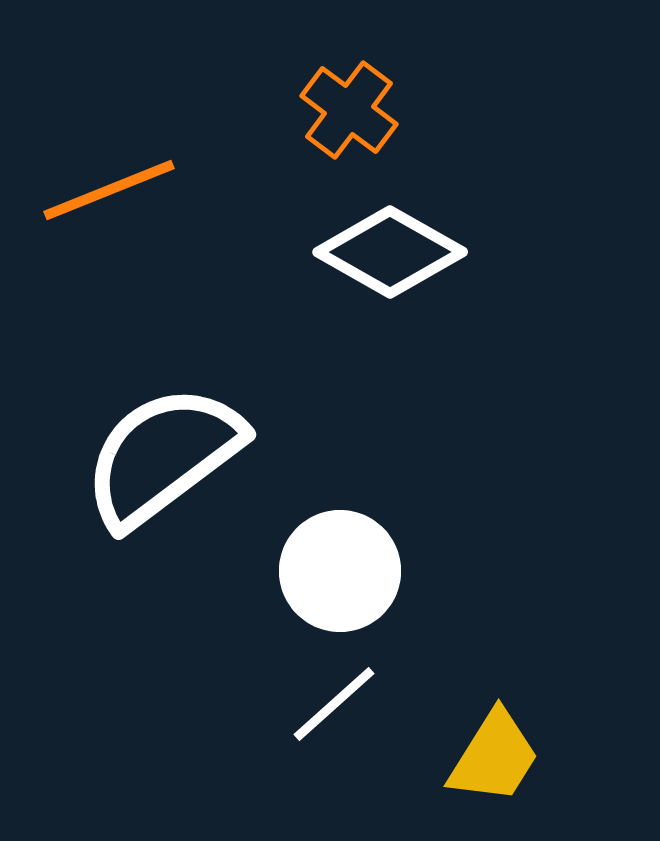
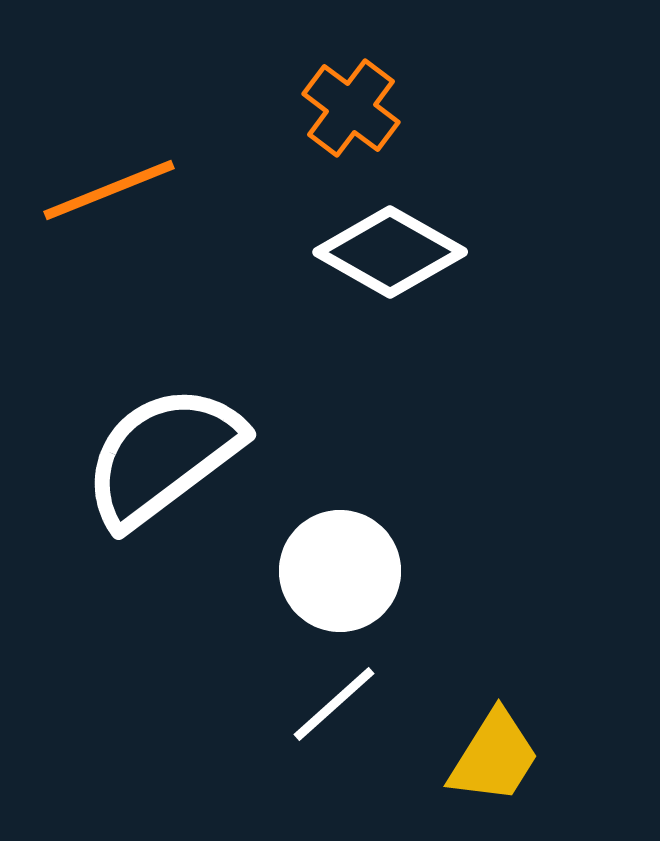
orange cross: moved 2 px right, 2 px up
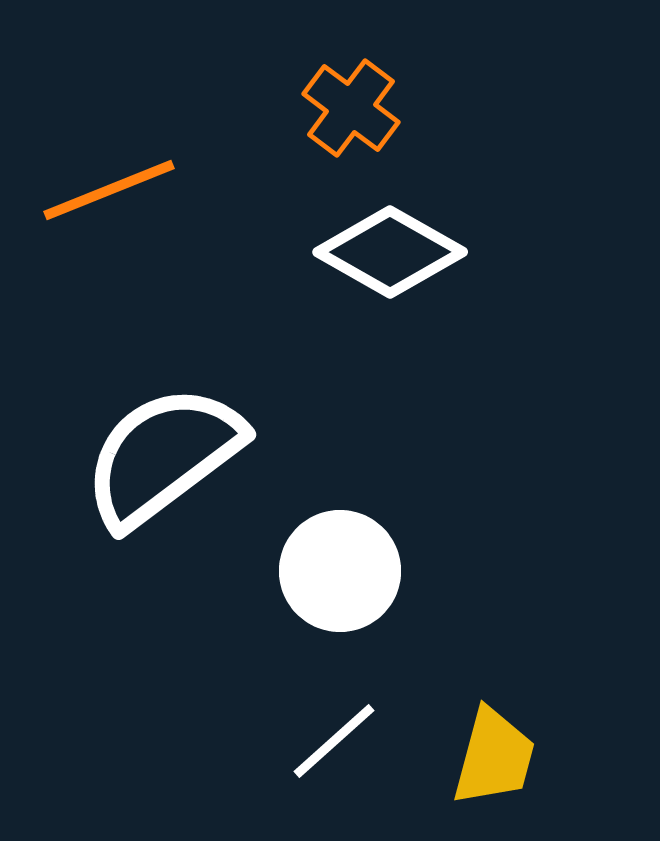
white line: moved 37 px down
yellow trapezoid: rotated 17 degrees counterclockwise
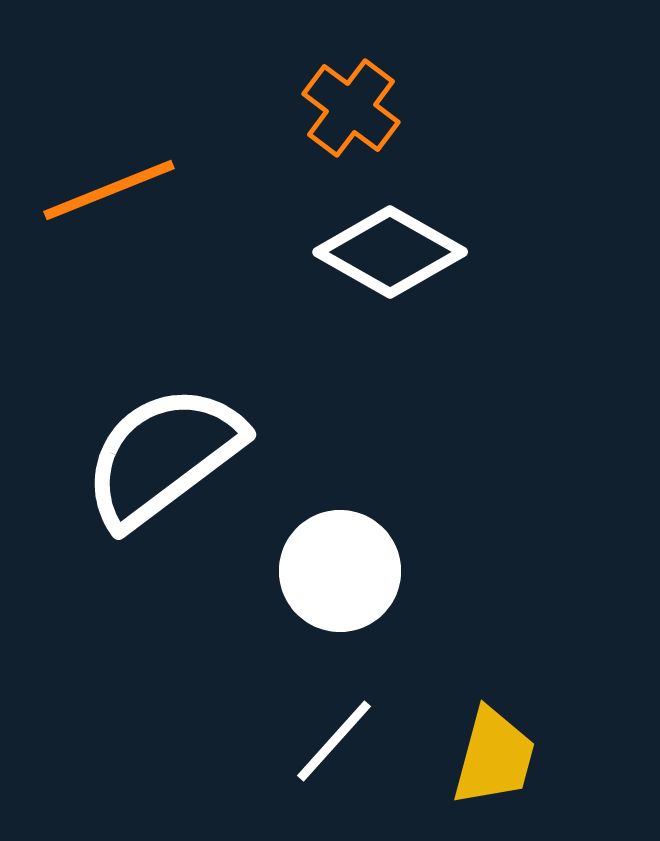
white line: rotated 6 degrees counterclockwise
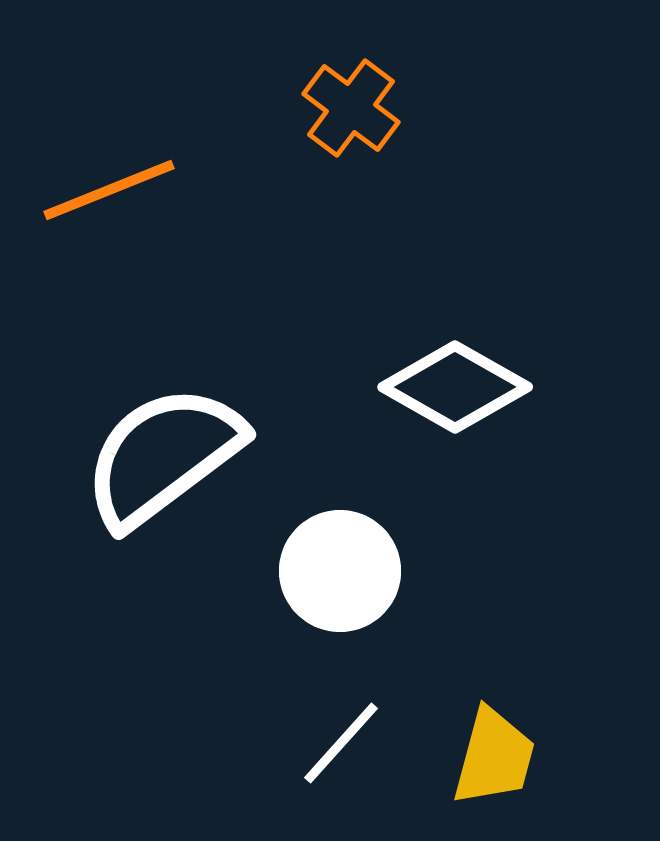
white diamond: moved 65 px right, 135 px down
white line: moved 7 px right, 2 px down
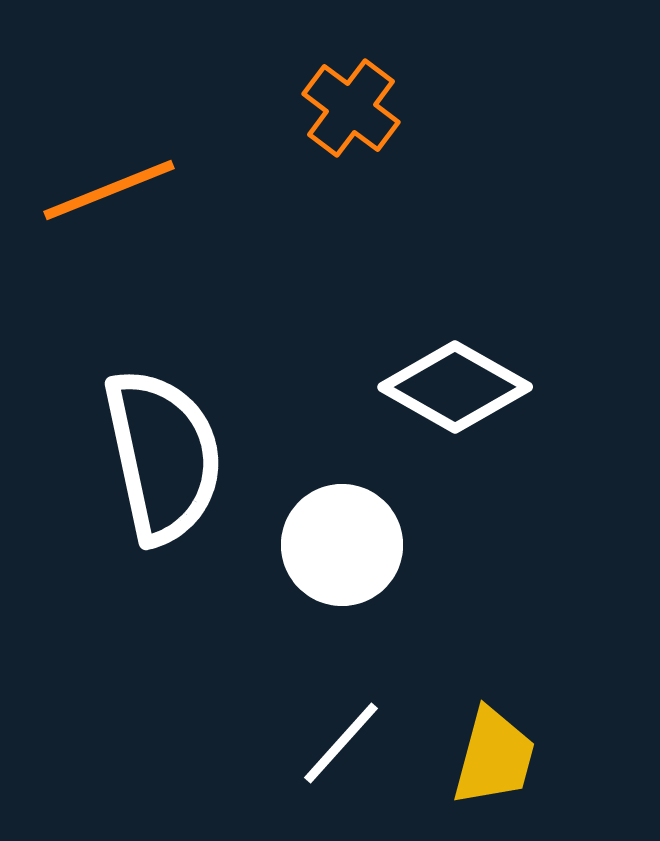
white semicircle: rotated 115 degrees clockwise
white circle: moved 2 px right, 26 px up
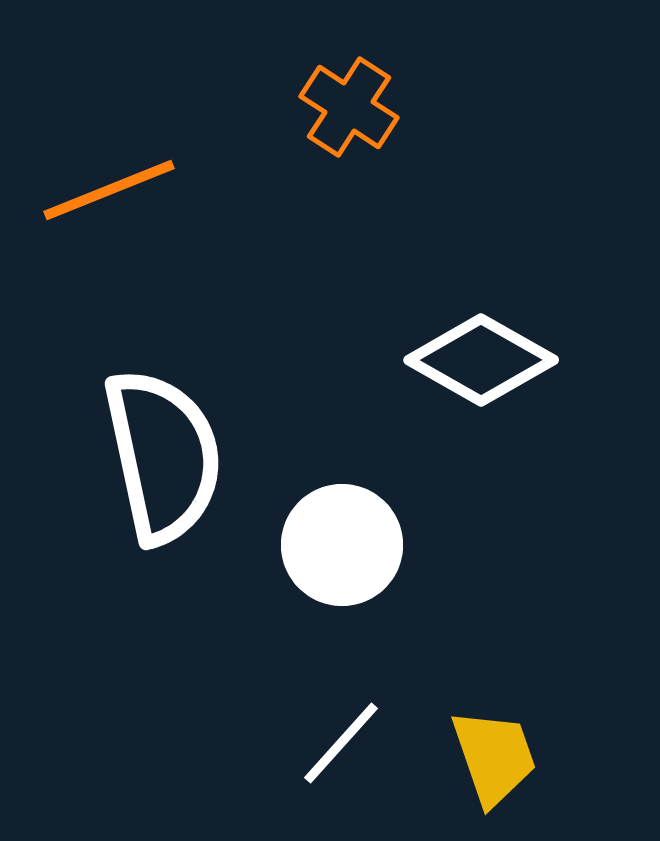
orange cross: moved 2 px left, 1 px up; rotated 4 degrees counterclockwise
white diamond: moved 26 px right, 27 px up
yellow trapezoid: rotated 34 degrees counterclockwise
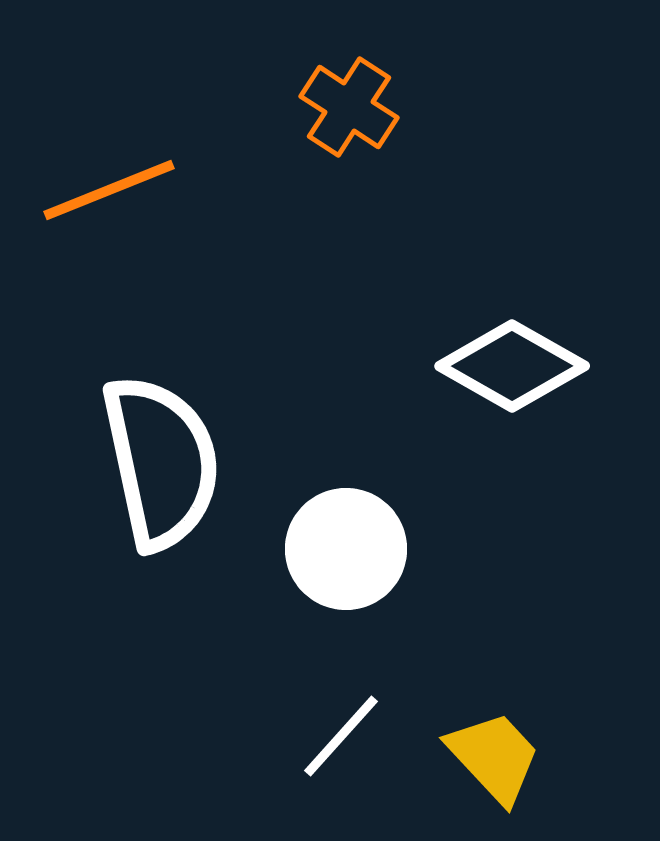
white diamond: moved 31 px right, 6 px down
white semicircle: moved 2 px left, 6 px down
white circle: moved 4 px right, 4 px down
white line: moved 7 px up
yellow trapezoid: rotated 24 degrees counterclockwise
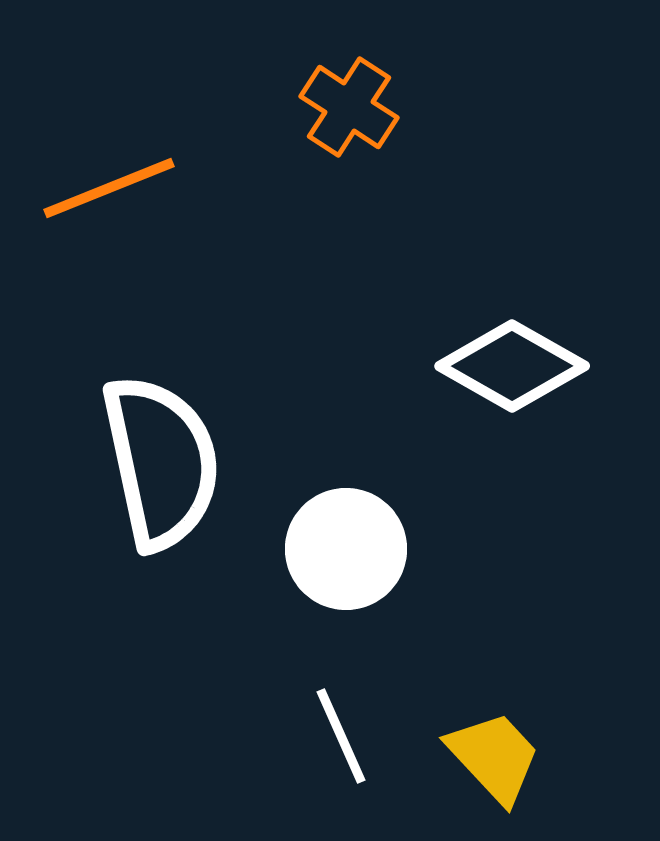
orange line: moved 2 px up
white line: rotated 66 degrees counterclockwise
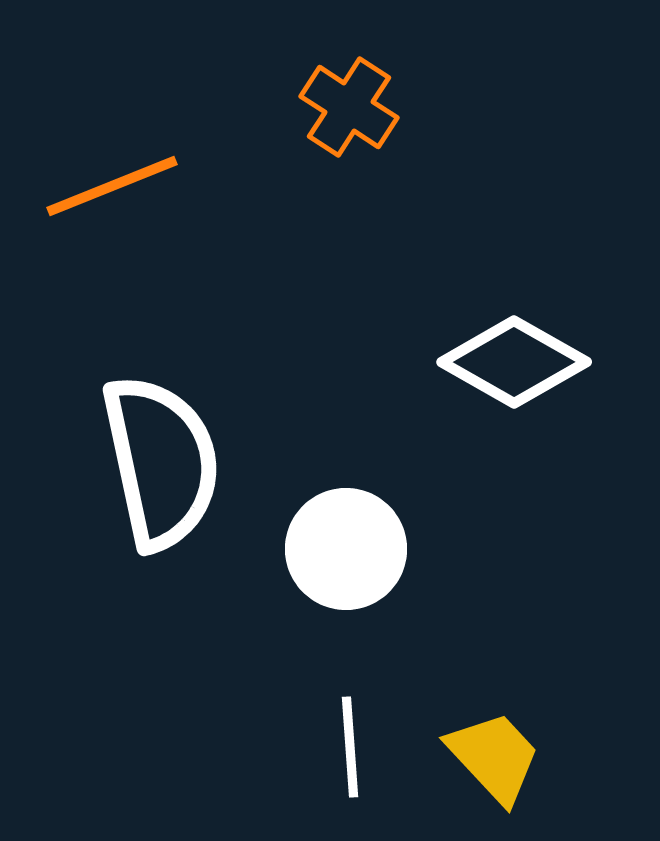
orange line: moved 3 px right, 2 px up
white diamond: moved 2 px right, 4 px up
white line: moved 9 px right, 11 px down; rotated 20 degrees clockwise
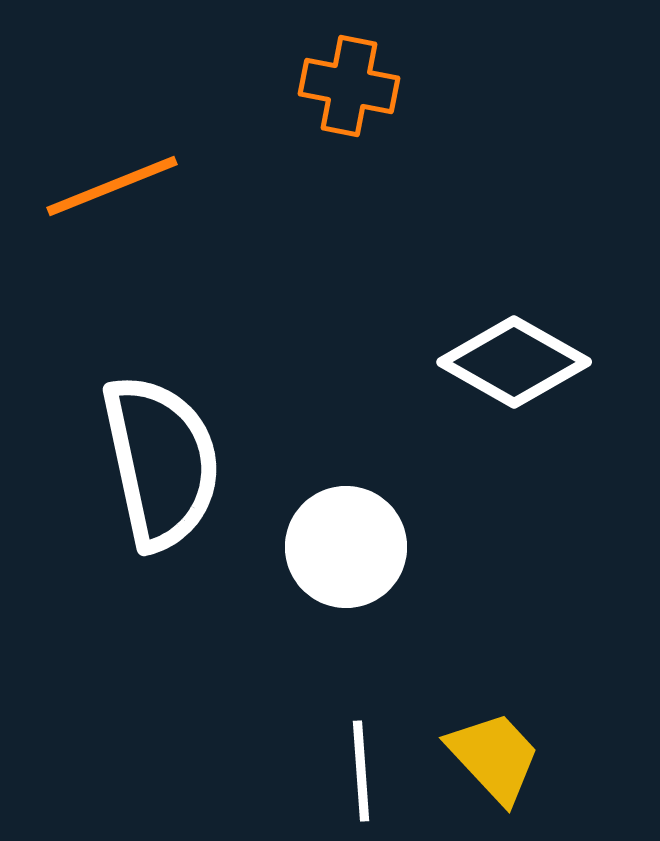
orange cross: moved 21 px up; rotated 22 degrees counterclockwise
white circle: moved 2 px up
white line: moved 11 px right, 24 px down
